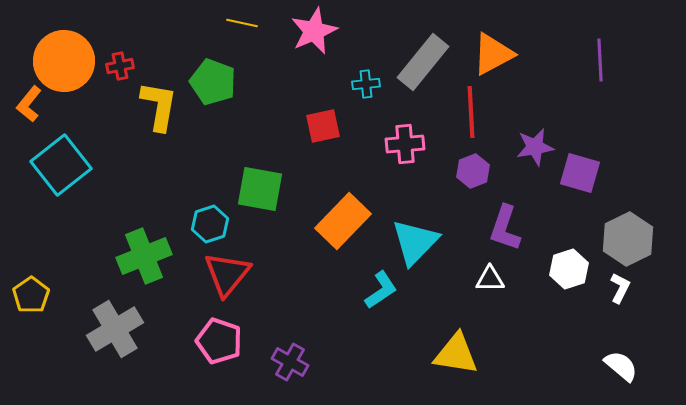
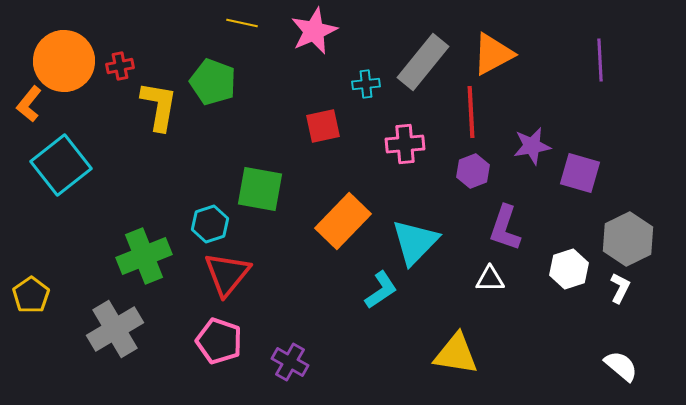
purple star: moved 3 px left, 1 px up
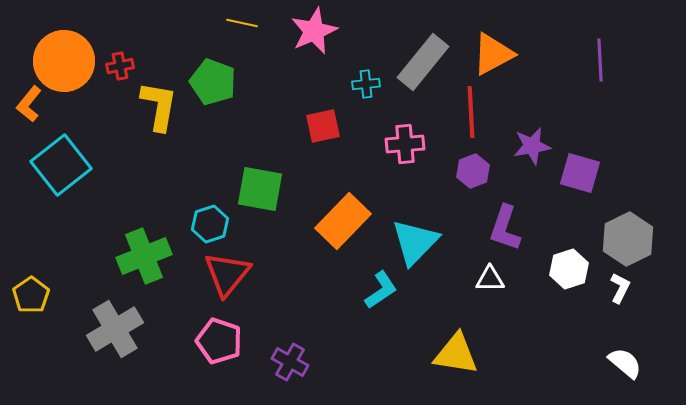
white semicircle: moved 4 px right, 3 px up
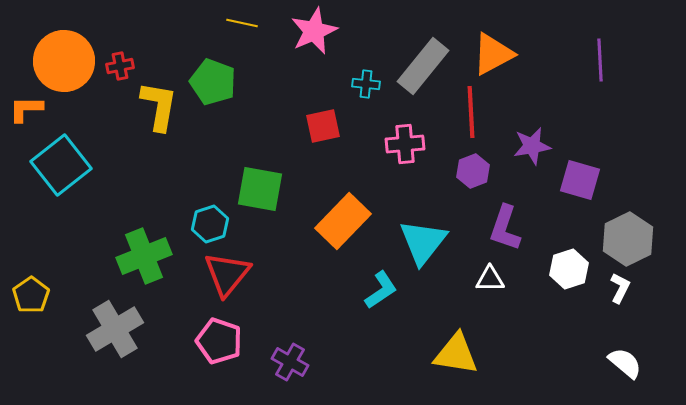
gray rectangle: moved 4 px down
cyan cross: rotated 12 degrees clockwise
orange L-shape: moved 3 px left, 5 px down; rotated 51 degrees clockwise
purple square: moved 7 px down
cyan triangle: moved 8 px right; rotated 6 degrees counterclockwise
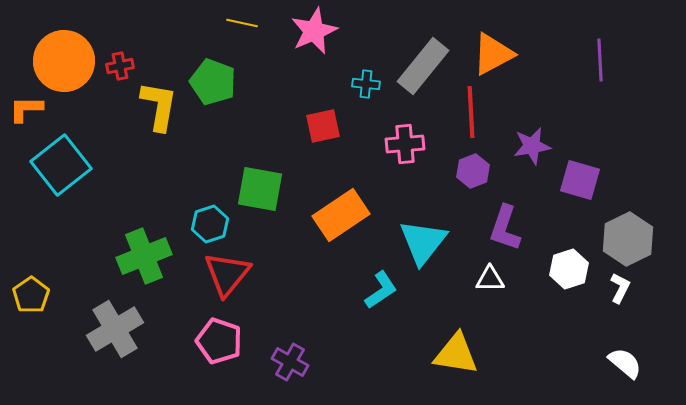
orange rectangle: moved 2 px left, 6 px up; rotated 12 degrees clockwise
